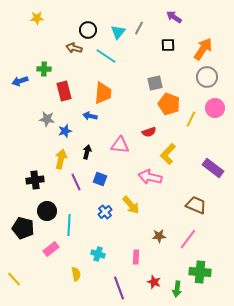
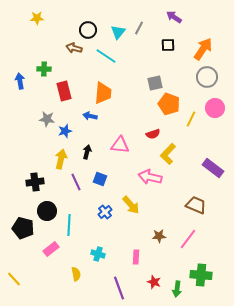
blue arrow at (20, 81): rotated 98 degrees clockwise
red semicircle at (149, 132): moved 4 px right, 2 px down
black cross at (35, 180): moved 2 px down
green cross at (200, 272): moved 1 px right, 3 px down
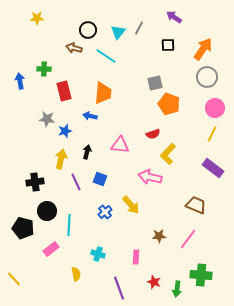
yellow line at (191, 119): moved 21 px right, 15 px down
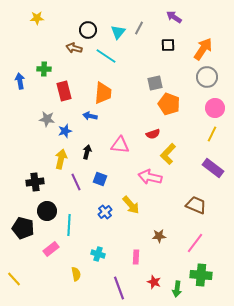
pink line at (188, 239): moved 7 px right, 4 px down
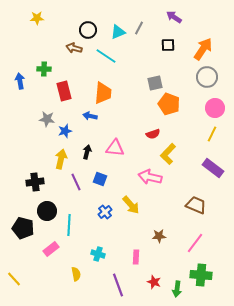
cyan triangle at (118, 32): rotated 28 degrees clockwise
pink triangle at (120, 145): moved 5 px left, 3 px down
purple line at (119, 288): moved 1 px left, 3 px up
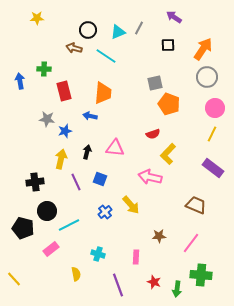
cyan line at (69, 225): rotated 60 degrees clockwise
pink line at (195, 243): moved 4 px left
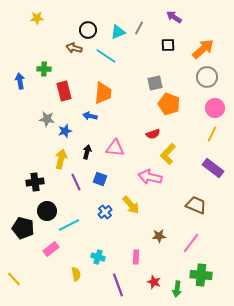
orange arrow at (203, 49): rotated 15 degrees clockwise
cyan cross at (98, 254): moved 3 px down
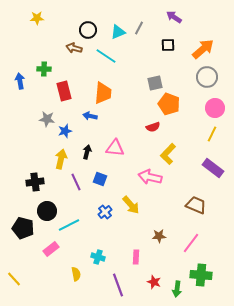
red semicircle at (153, 134): moved 7 px up
